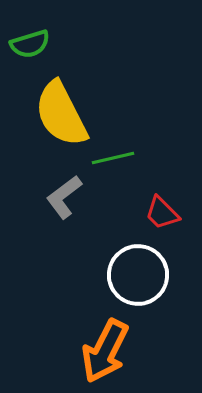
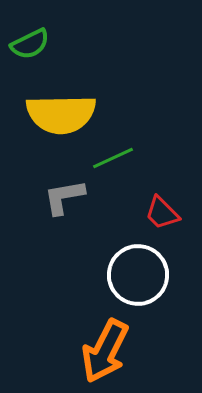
green semicircle: rotated 9 degrees counterclockwise
yellow semicircle: rotated 64 degrees counterclockwise
green line: rotated 12 degrees counterclockwise
gray L-shape: rotated 27 degrees clockwise
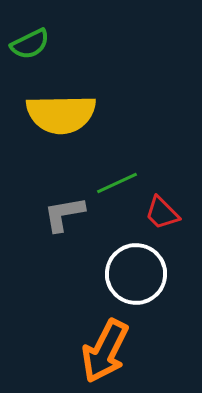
green line: moved 4 px right, 25 px down
gray L-shape: moved 17 px down
white circle: moved 2 px left, 1 px up
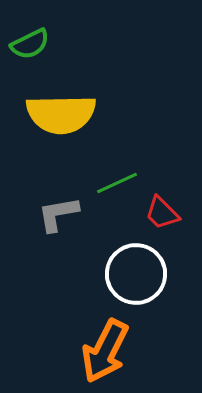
gray L-shape: moved 6 px left
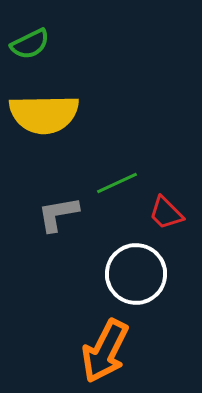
yellow semicircle: moved 17 px left
red trapezoid: moved 4 px right
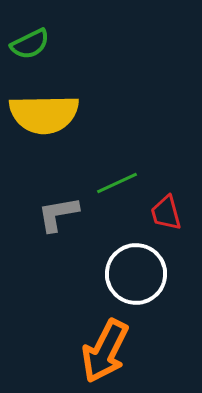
red trapezoid: rotated 30 degrees clockwise
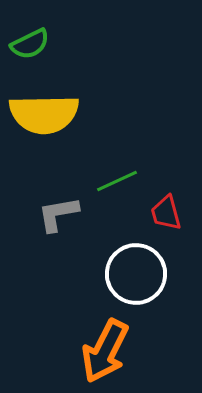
green line: moved 2 px up
